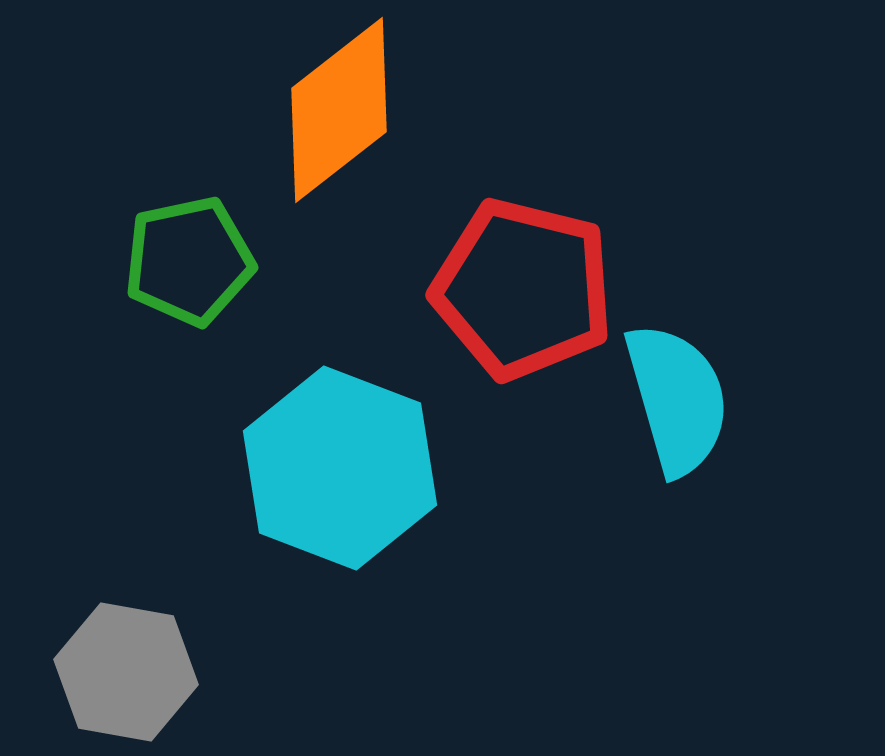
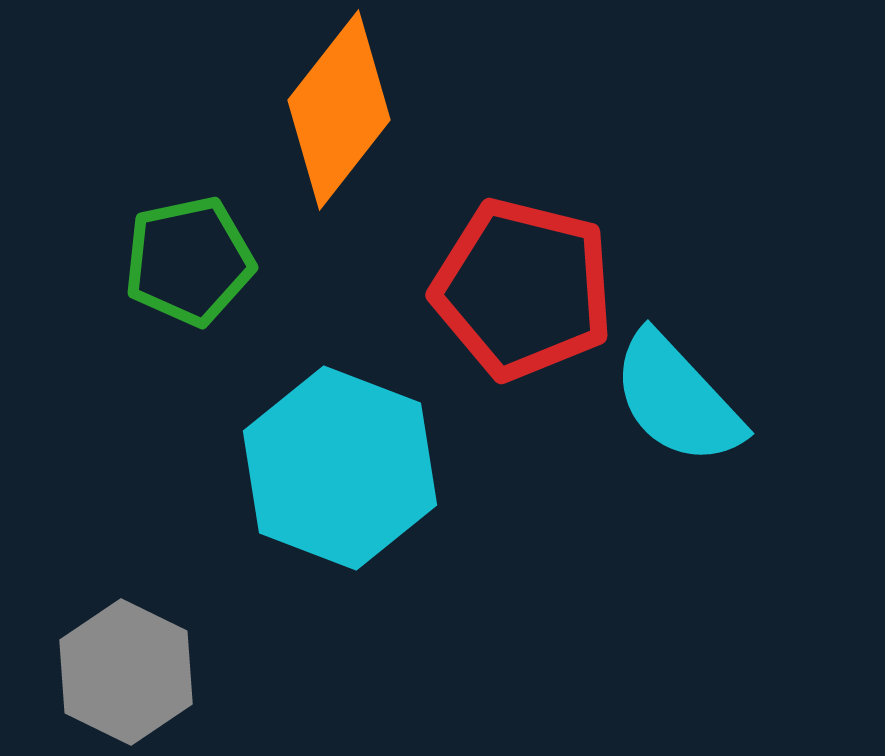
orange diamond: rotated 14 degrees counterclockwise
cyan semicircle: rotated 153 degrees clockwise
gray hexagon: rotated 16 degrees clockwise
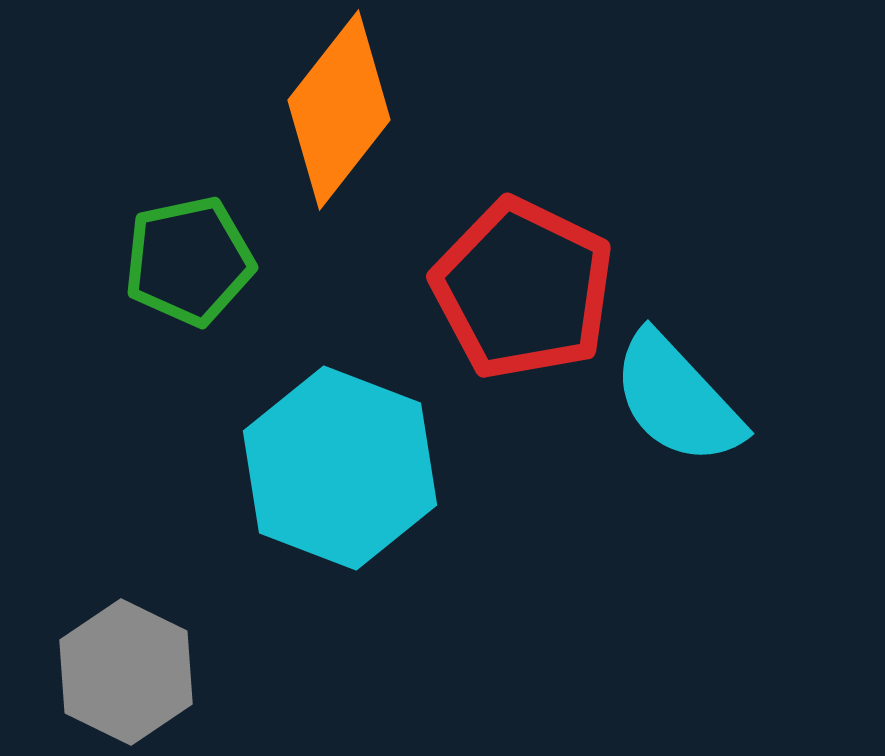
red pentagon: rotated 12 degrees clockwise
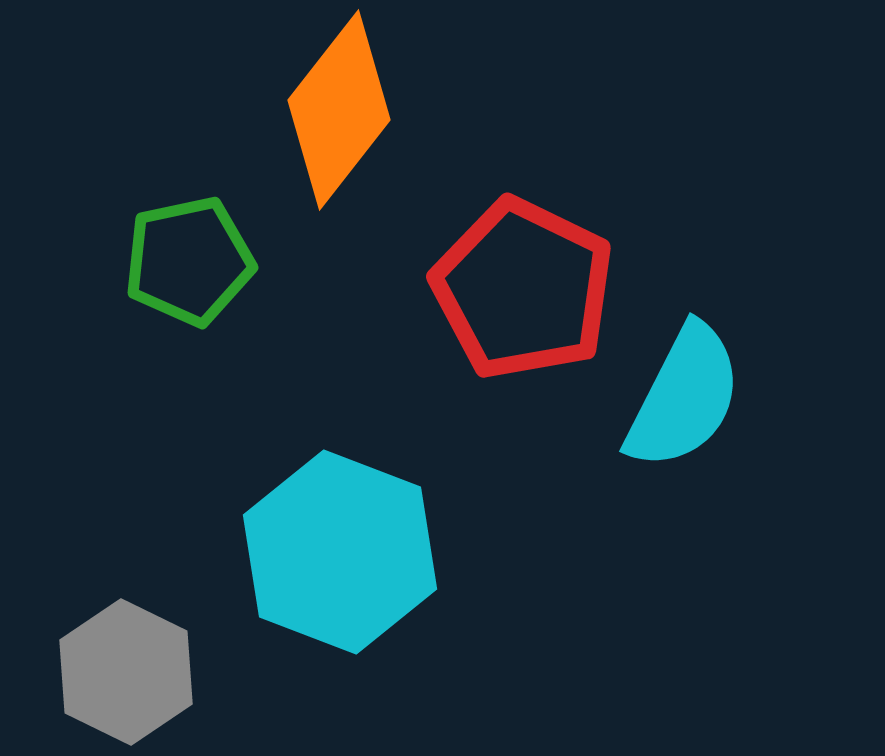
cyan semicircle: moved 7 px right, 2 px up; rotated 110 degrees counterclockwise
cyan hexagon: moved 84 px down
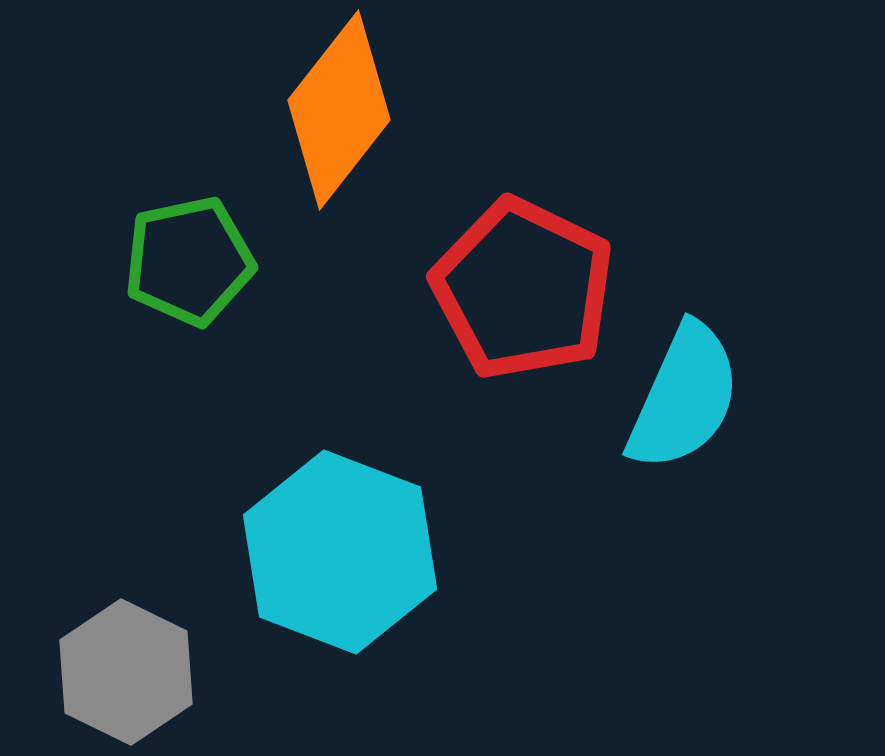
cyan semicircle: rotated 3 degrees counterclockwise
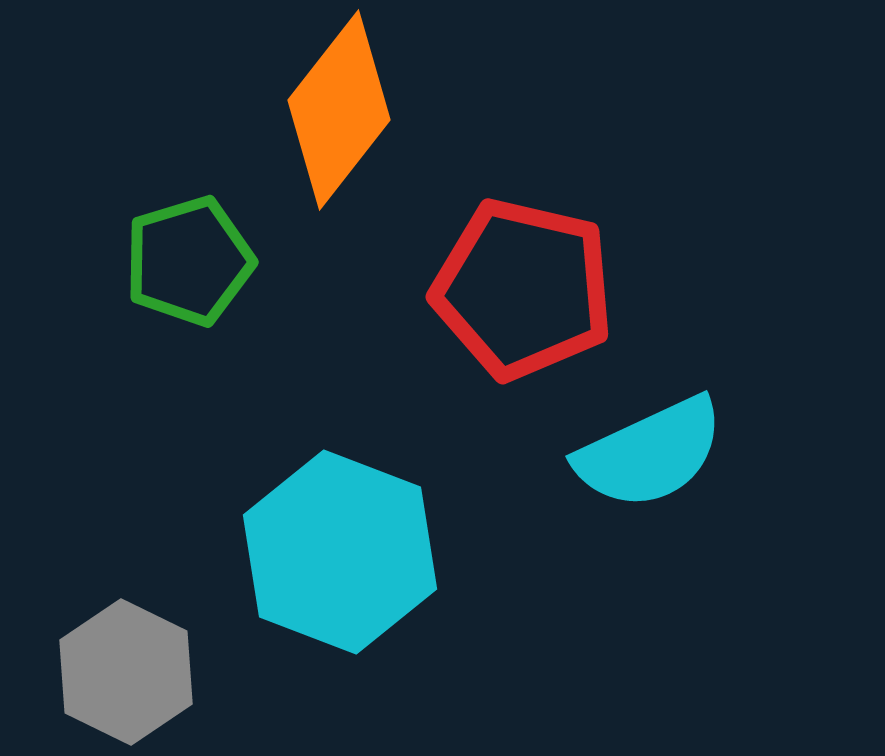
green pentagon: rotated 5 degrees counterclockwise
red pentagon: rotated 13 degrees counterclockwise
cyan semicircle: moved 34 px left, 56 px down; rotated 41 degrees clockwise
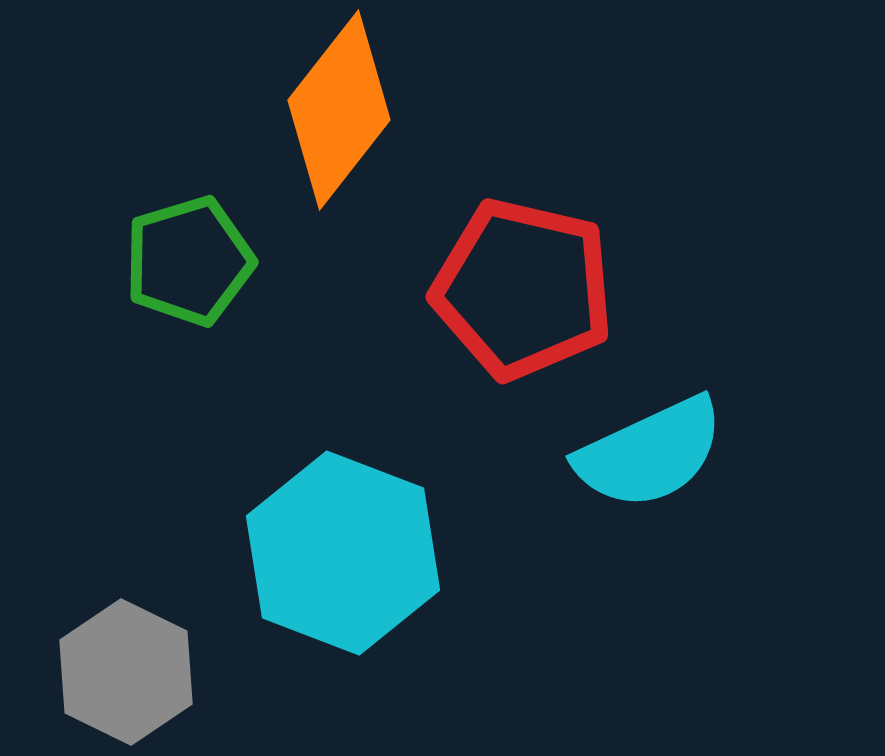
cyan hexagon: moved 3 px right, 1 px down
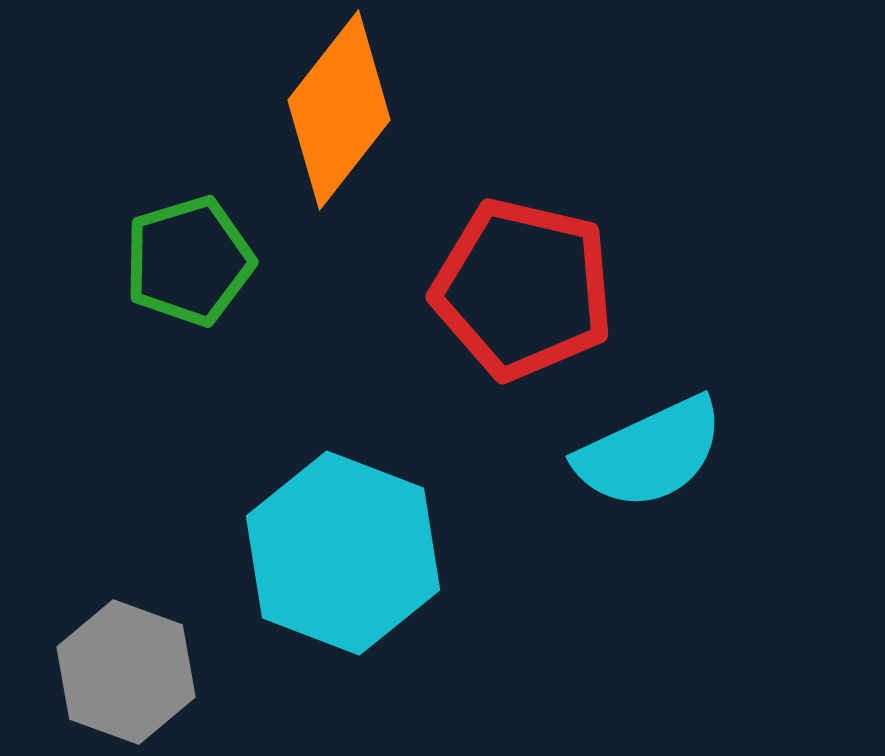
gray hexagon: rotated 6 degrees counterclockwise
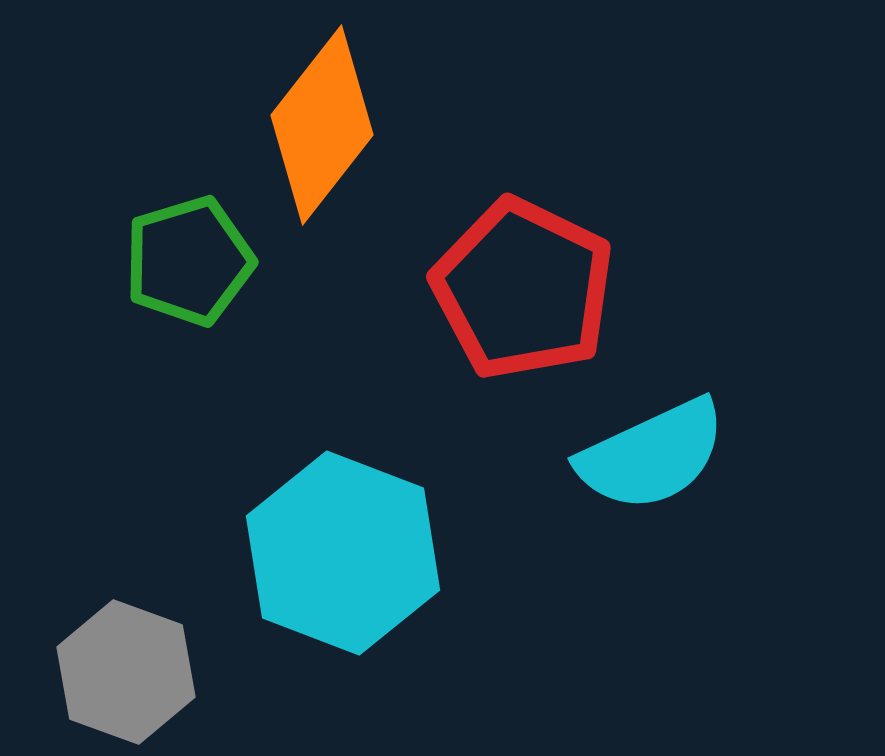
orange diamond: moved 17 px left, 15 px down
red pentagon: rotated 13 degrees clockwise
cyan semicircle: moved 2 px right, 2 px down
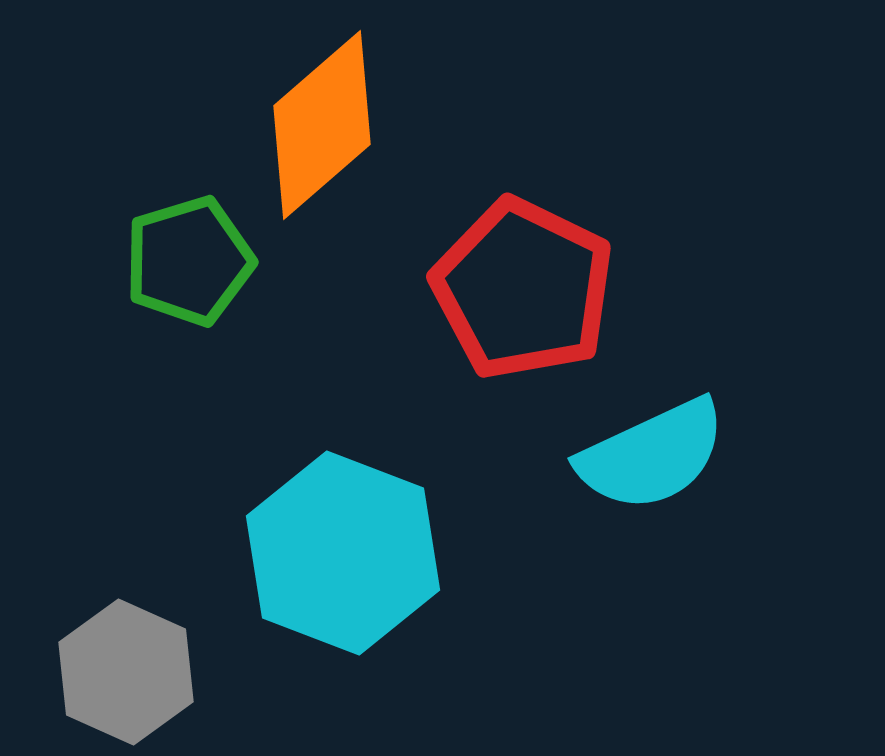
orange diamond: rotated 11 degrees clockwise
gray hexagon: rotated 4 degrees clockwise
